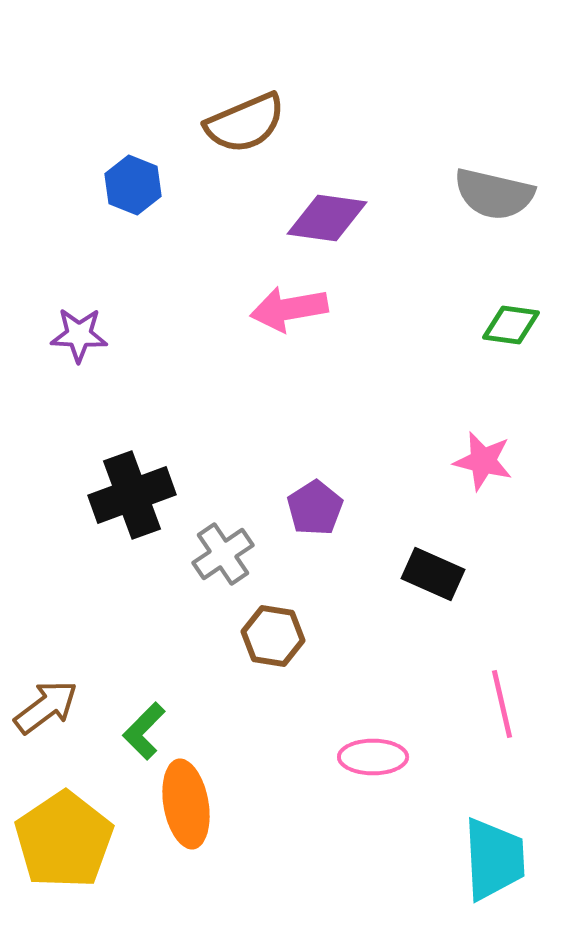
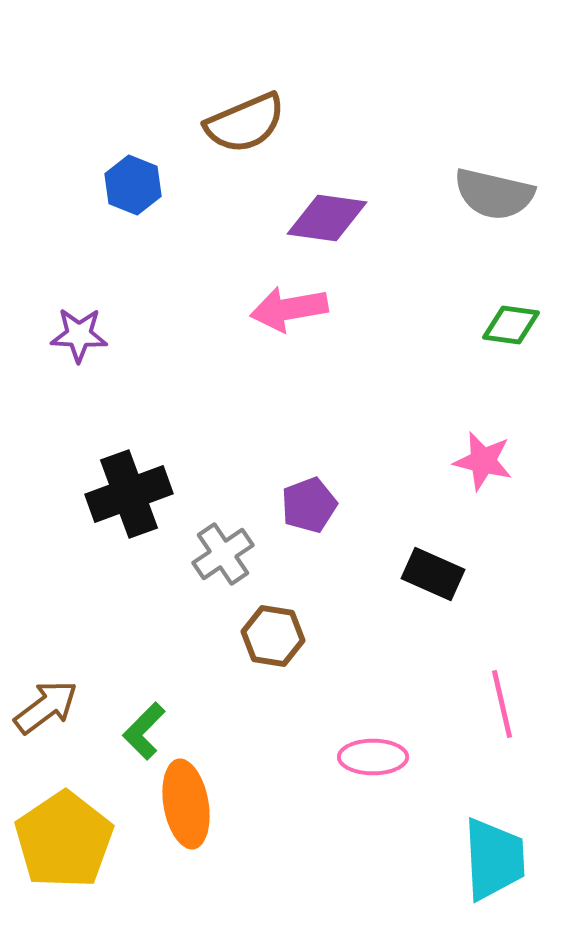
black cross: moved 3 px left, 1 px up
purple pentagon: moved 6 px left, 3 px up; rotated 12 degrees clockwise
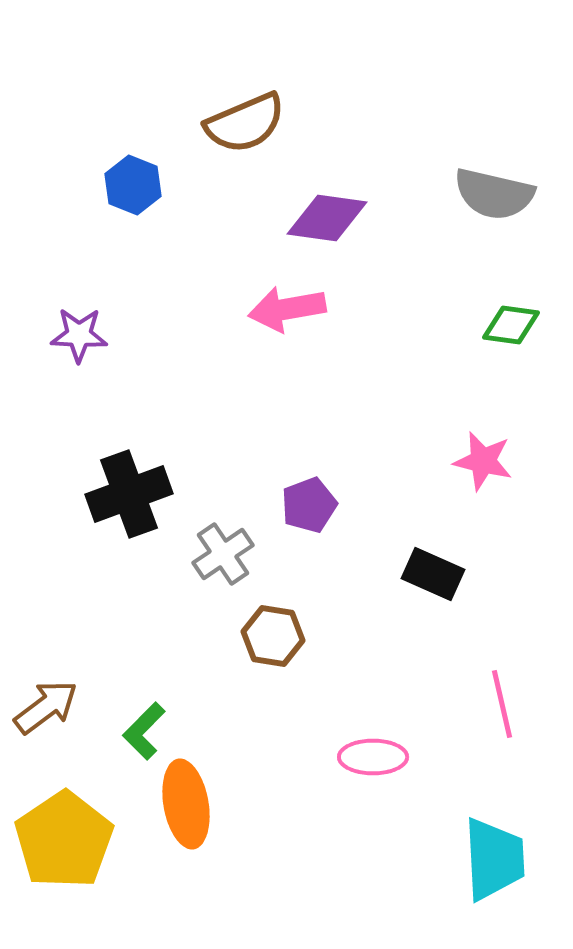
pink arrow: moved 2 px left
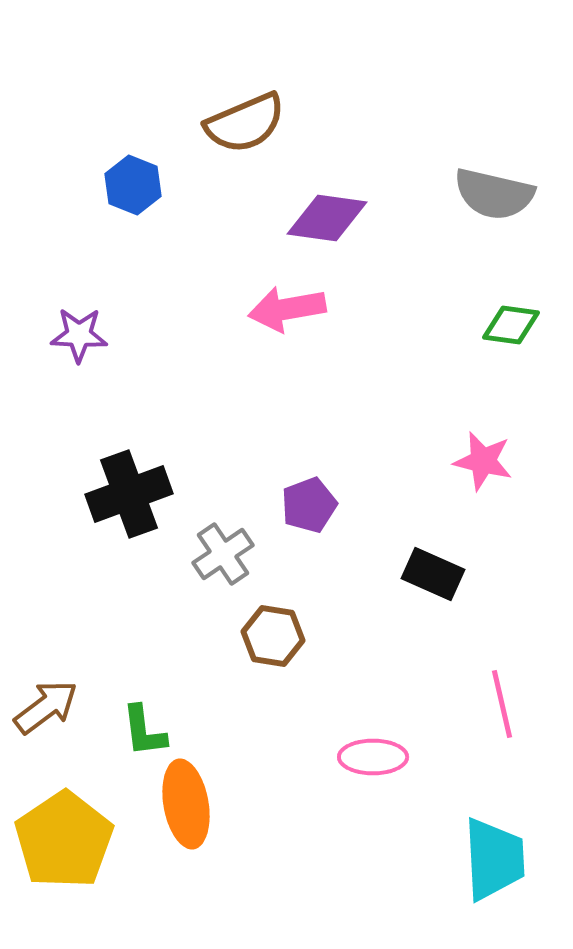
green L-shape: rotated 52 degrees counterclockwise
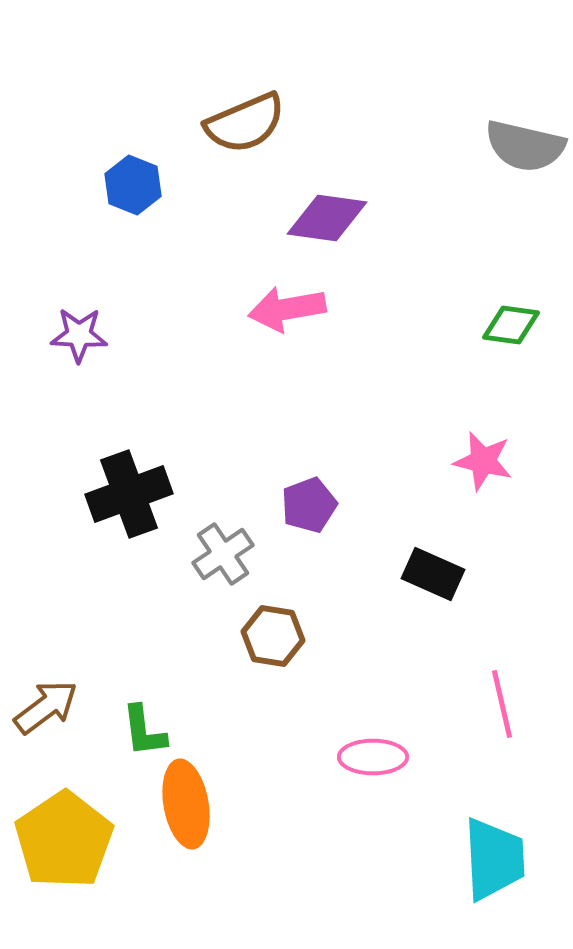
gray semicircle: moved 31 px right, 48 px up
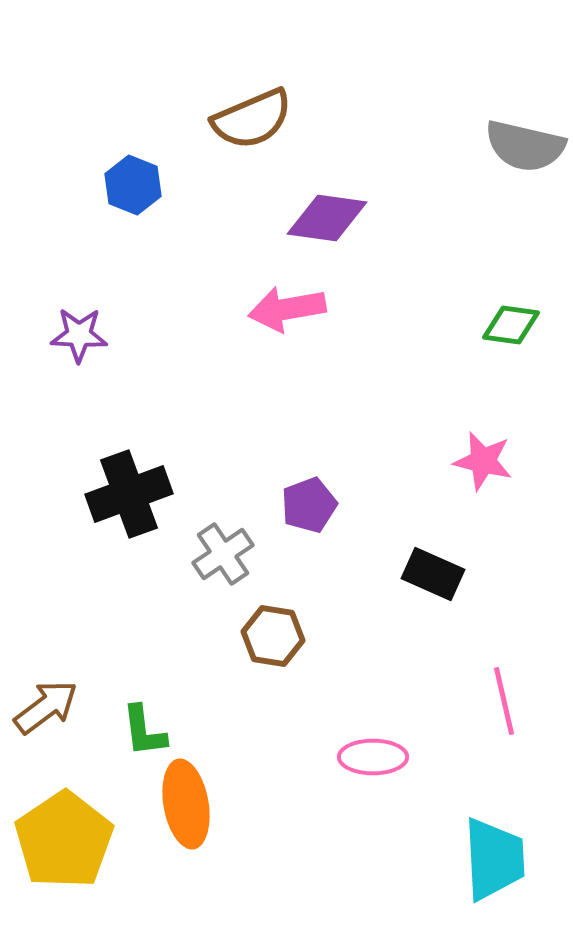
brown semicircle: moved 7 px right, 4 px up
pink line: moved 2 px right, 3 px up
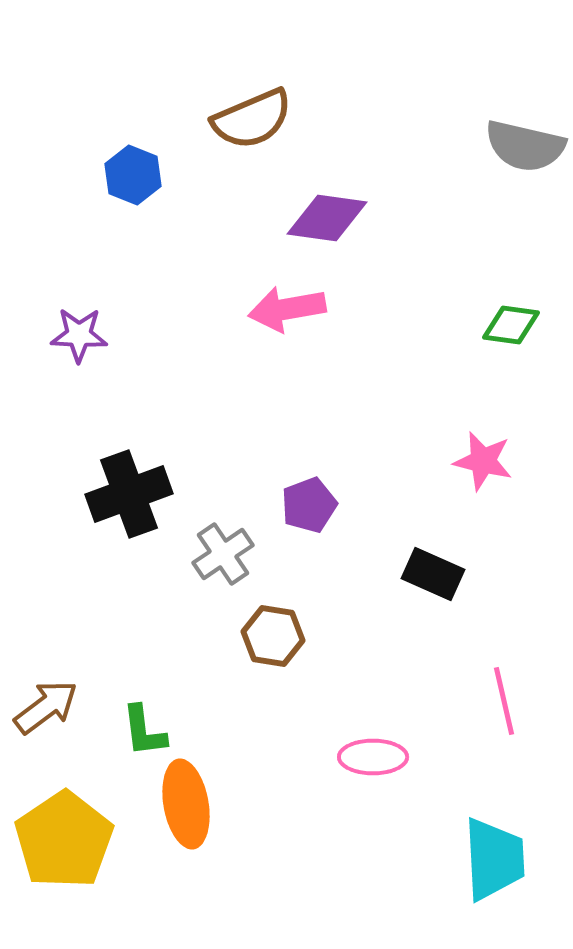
blue hexagon: moved 10 px up
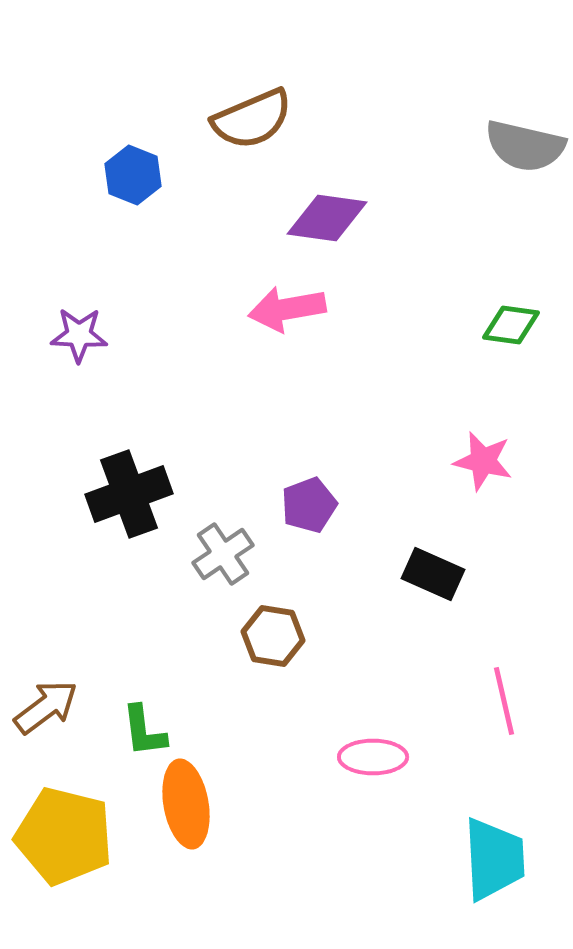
yellow pentagon: moved 4 px up; rotated 24 degrees counterclockwise
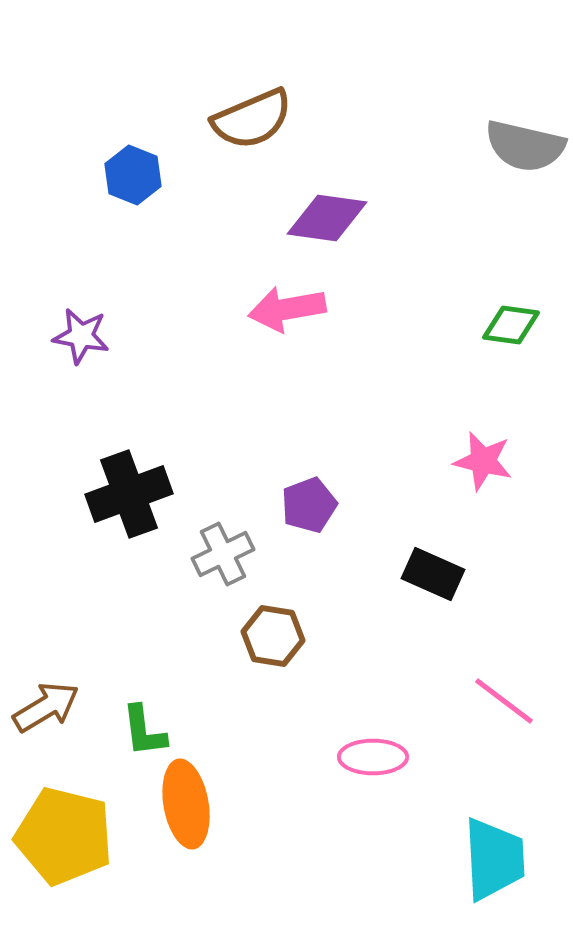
purple star: moved 2 px right, 1 px down; rotated 8 degrees clockwise
gray cross: rotated 8 degrees clockwise
pink line: rotated 40 degrees counterclockwise
brown arrow: rotated 6 degrees clockwise
